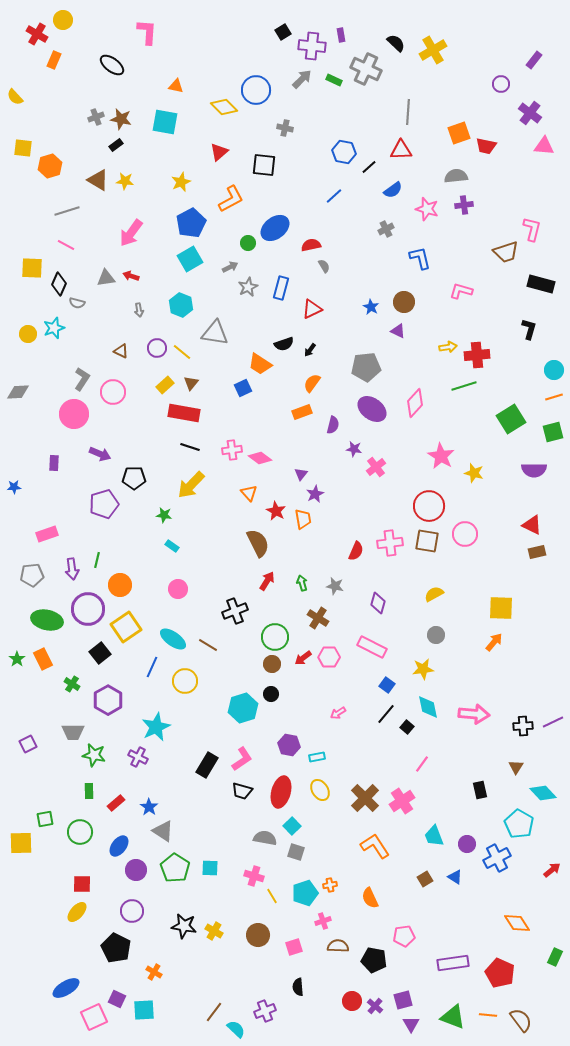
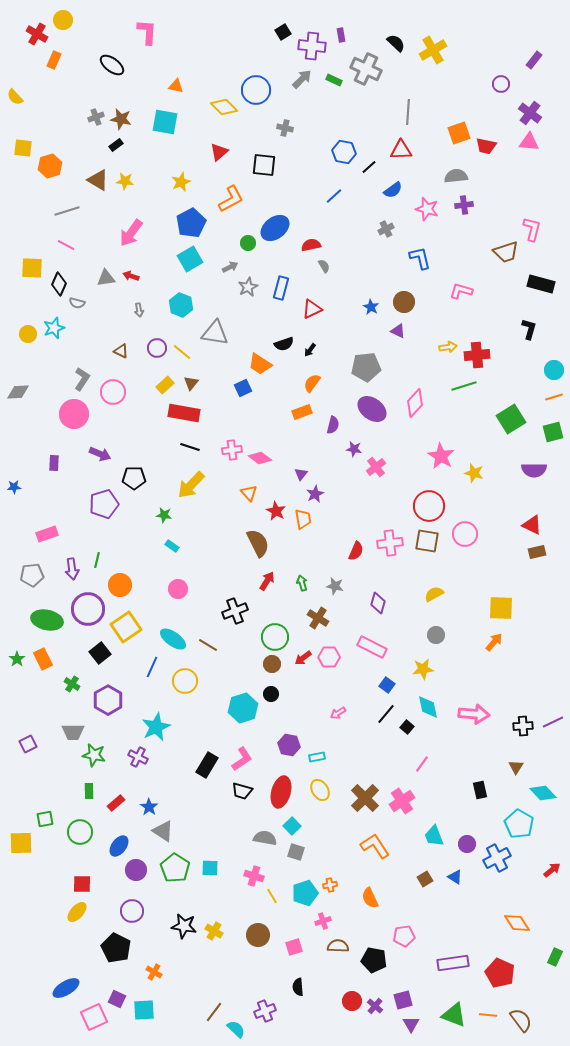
pink triangle at (544, 146): moved 15 px left, 4 px up
green triangle at (453, 1017): moved 1 px right, 2 px up
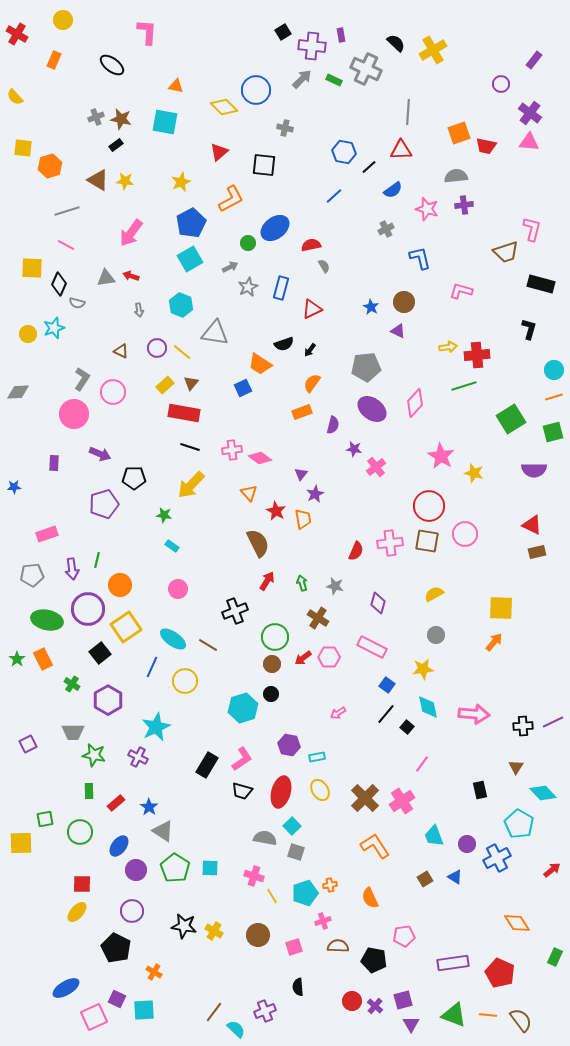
red cross at (37, 34): moved 20 px left
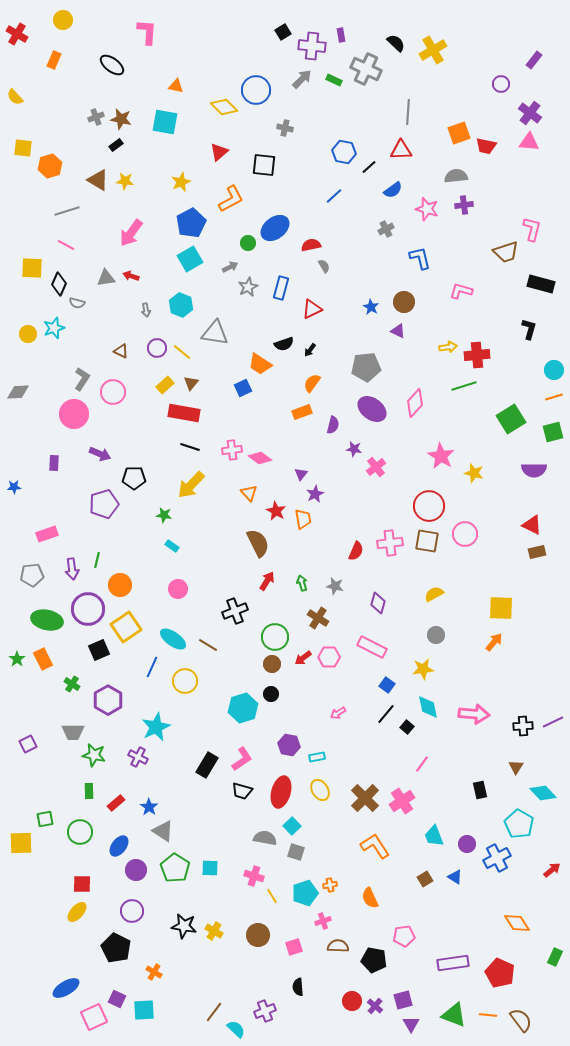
gray arrow at (139, 310): moved 7 px right
black square at (100, 653): moved 1 px left, 3 px up; rotated 15 degrees clockwise
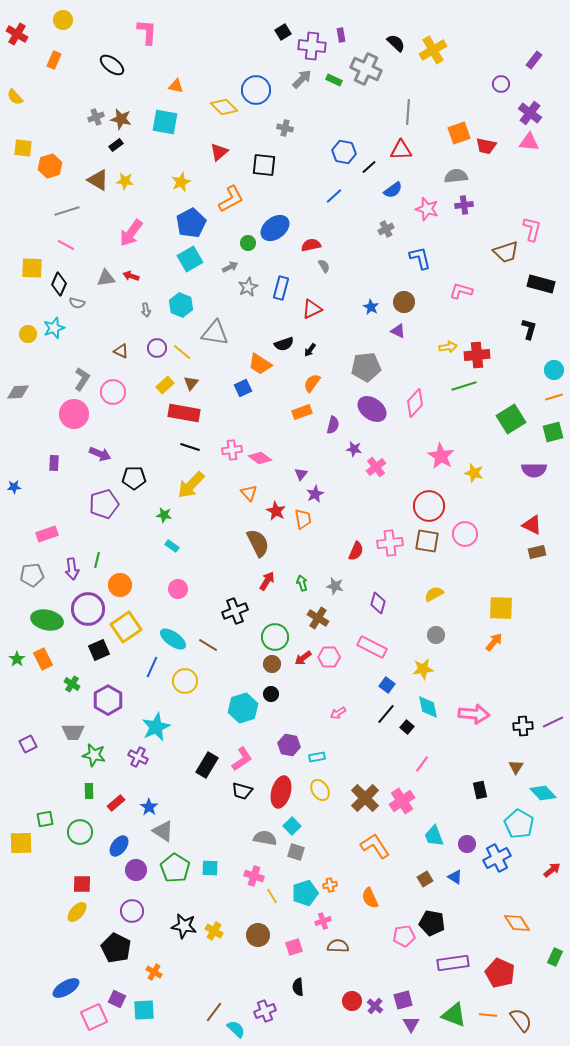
black pentagon at (374, 960): moved 58 px right, 37 px up
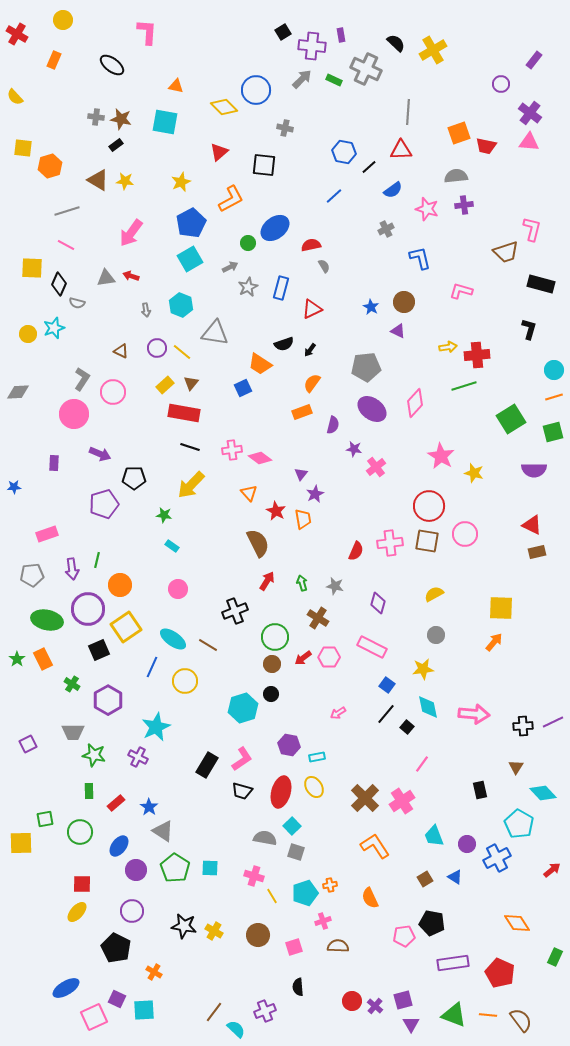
gray cross at (96, 117): rotated 28 degrees clockwise
yellow ellipse at (320, 790): moved 6 px left, 3 px up
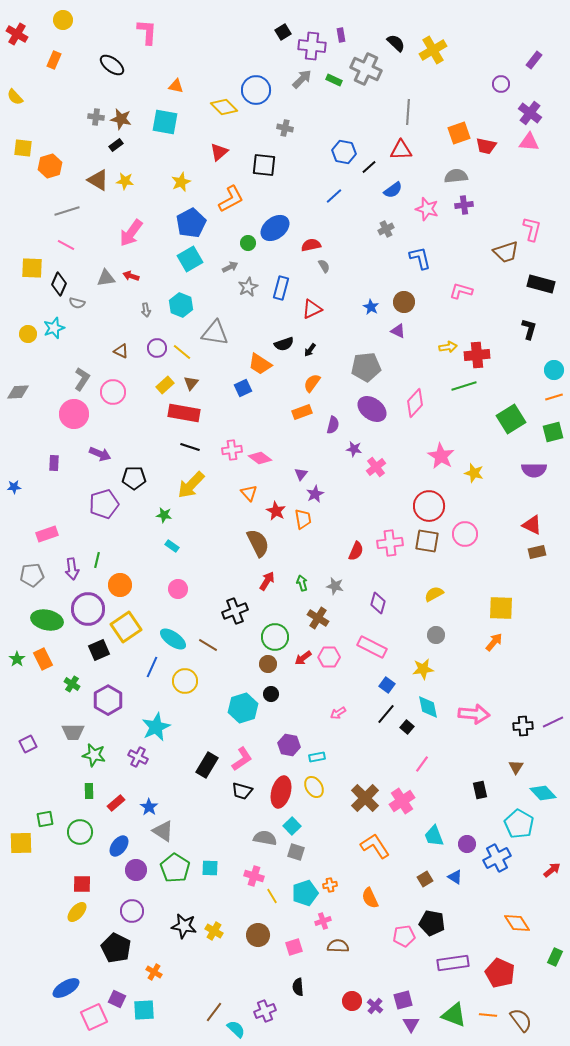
brown circle at (272, 664): moved 4 px left
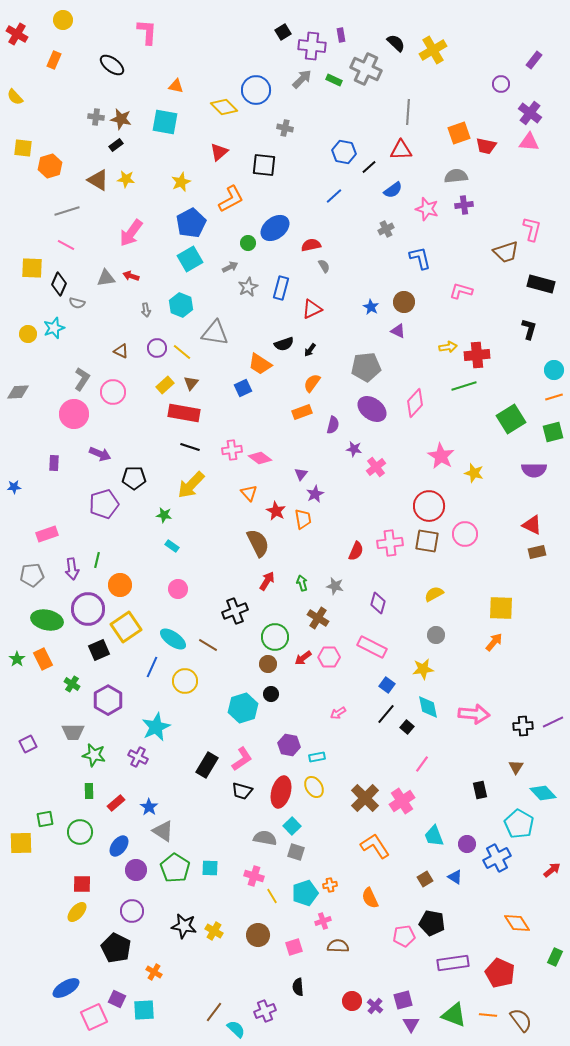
yellow star at (125, 181): moved 1 px right, 2 px up
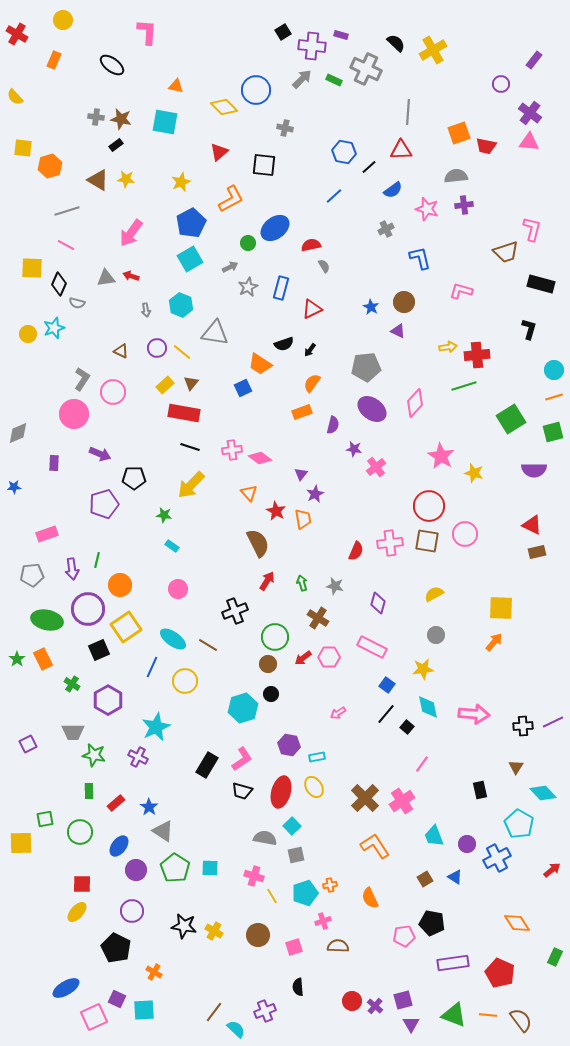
purple rectangle at (341, 35): rotated 64 degrees counterclockwise
gray diamond at (18, 392): moved 41 px down; rotated 20 degrees counterclockwise
gray square at (296, 852): moved 3 px down; rotated 30 degrees counterclockwise
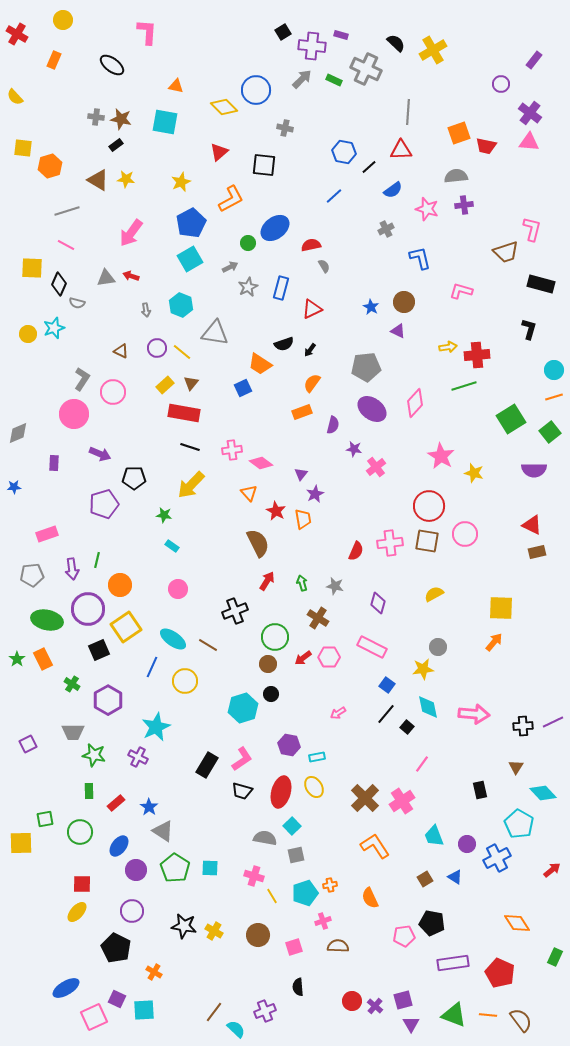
green square at (553, 432): moved 3 px left; rotated 25 degrees counterclockwise
pink diamond at (260, 458): moved 1 px right, 5 px down
gray circle at (436, 635): moved 2 px right, 12 px down
